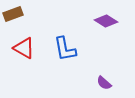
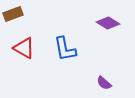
purple diamond: moved 2 px right, 2 px down
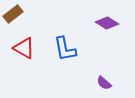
brown rectangle: rotated 18 degrees counterclockwise
purple diamond: moved 1 px left
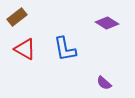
brown rectangle: moved 4 px right, 3 px down
red triangle: moved 1 px right, 1 px down
